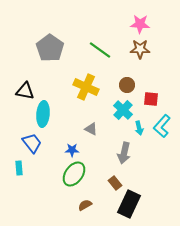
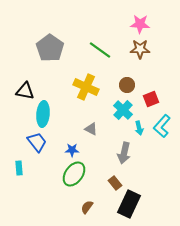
red square: rotated 28 degrees counterclockwise
blue trapezoid: moved 5 px right, 1 px up
brown semicircle: moved 2 px right, 2 px down; rotated 24 degrees counterclockwise
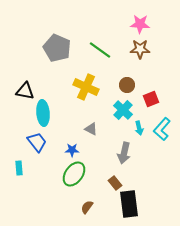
gray pentagon: moved 7 px right; rotated 12 degrees counterclockwise
cyan ellipse: moved 1 px up; rotated 10 degrees counterclockwise
cyan L-shape: moved 3 px down
black rectangle: rotated 32 degrees counterclockwise
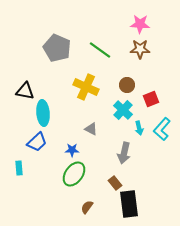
blue trapezoid: rotated 85 degrees clockwise
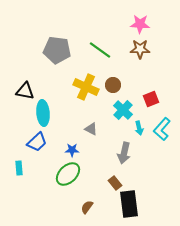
gray pentagon: moved 2 px down; rotated 16 degrees counterclockwise
brown circle: moved 14 px left
green ellipse: moved 6 px left; rotated 10 degrees clockwise
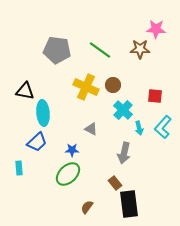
pink star: moved 16 px right, 5 px down
red square: moved 4 px right, 3 px up; rotated 28 degrees clockwise
cyan L-shape: moved 1 px right, 2 px up
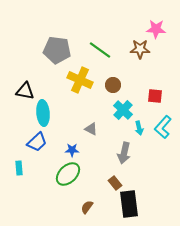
yellow cross: moved 6 px left, 7 px up
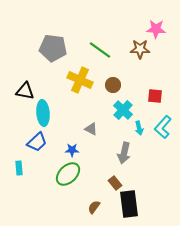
gray pentagon: moved 4 px left, 2 px up
brown semicircle: moved 7 px right
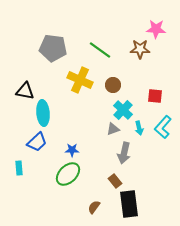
gray triangle: moved 22 px right; rotated 48 degrees counterclockwise
brown rectangle: moved 2 px up
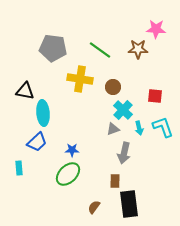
brown star: moved 2 px left
yellow cross: moved 1 px up; rotated 15 degrees counterclockwise
brown circle: moved 2 px down
cyan L-shape: rotated 120 degrees clockwise
brown rectangle: rotated 40 degrees clockwise
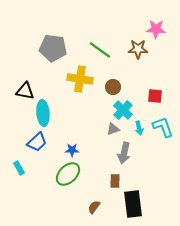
cyan rectangle: rotated 24 degrees counterclockwise
black rectangle: moved 4 px right
